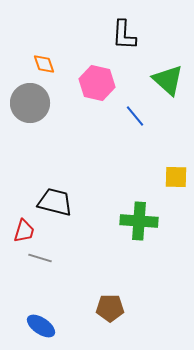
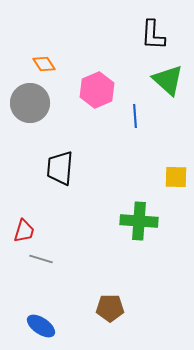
black L-shape: moved 29 px right
orange diamond: rotated 15 degrees counterclockwise
pink hexagon: moved 7 px down; rotated 24 degrees clockwise
blue line: rotated 35 degrees clockwise
black trapezoid: moved 5 px right, 34 px up; rotated 99 degrees counterclockwise
gray line: moved 1 px right, 1 px down
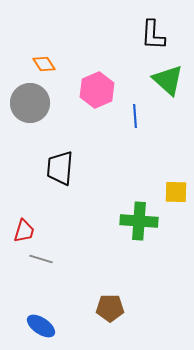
yellow square: moved 15 px down
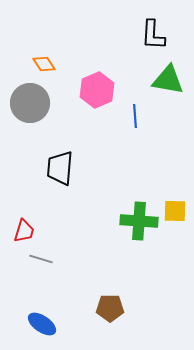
green triangle: rotated 32 degrees counterclockwise
yellow square: moved 1 px left, 19 px down
blue ellipse: moved 1 px right, 2 px up
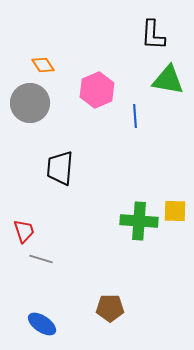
orange diamond: moved 1 px left, 1 px down
red trapezoid: rotated 35 degrees counterclockwise
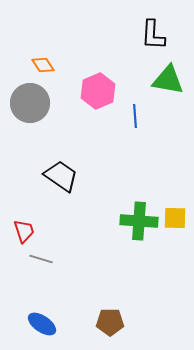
pink hexagon: moved 1 px right, 1 px down
black trapezoid: moved 1 px right, 8 px down; rotated 120 degrees clockwise
yellow square: moved 7 px down
brown pentagon: moved 14 px down
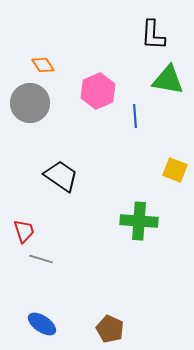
yellow square: moved 48 px up; rotated 20 degrees clockwise
brown pentagon: moved 7 px down; rotated 24 degrees clockwise
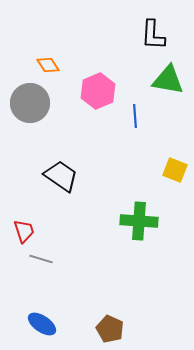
orange diamond: moved 5 px right
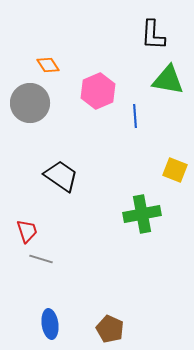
green cross: moved 3 px right, 7 px up; rotated 15 degrees counterclockwise
red trapezoid: moved 3 px right
blue ellipse: moved 8 px right; rotated 48 degrees clockwise
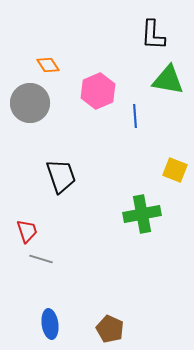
black trapezoid: rotated 36 degrees clockwise
